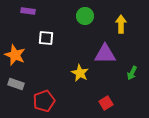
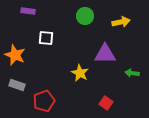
yellow arrow: moved 2 px up; rotated 78 degrees clockwise
green arrow: rotated 72 degrees clockwise
gray rectangle: moved 1 px right, 1 px down
red square: rotated 24 degrees counterclockwise
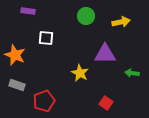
green circle: moved 1 px right
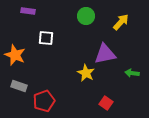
yellow arrow: rotated 36 degrees counterclockwise
purple triangle: rotated 10 degrees counterclockwise
yellow star: moved 6 px right
gray rectangle: moved 2 px right, 1 px down
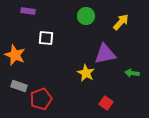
red pentagon: moved 3 px left, 2 px up
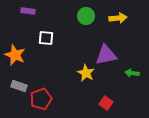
yellow arrow: moved 3 px left, 4 px up; rotated 42 degrees clockwise
purple triangle: moved 1 px right, 1 px down
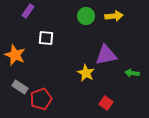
purple rectangle: rotated 64 degrees counterclockwise
yellow arrow: moved 4 px left, 2 px up
gray rectangle: moved 1 px right, 1 px down; rotated 14 degrees clockwise
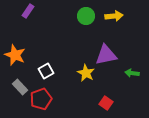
white square: moved 33 px down; rotated 35 degrees counterclockwise
gray rectangle: rotated 14 degrees clockwise
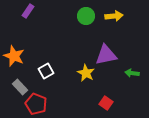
orange star: moved 1 px left, 1 px down
red pentagon: moved 5 px left, 5 px down; rotated 30 degrees counterclockwise
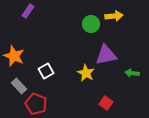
green circle: moved 5 px right, 8 px down
gray rectangle: moved 1 px left, 1 px up
